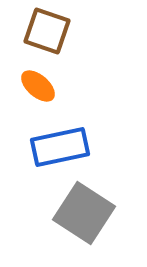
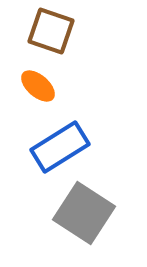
brown square: moved 4 px right
blue rectangle: rotated 20 degrees counterclockwise
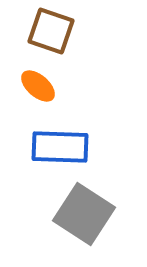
blue rectangle: rotated 34 degrees clockwise
gray square: moved 1 px down
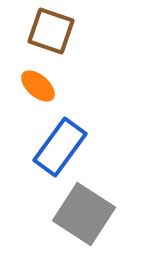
blue rectangle: rotated 56 degrees counterclockwise
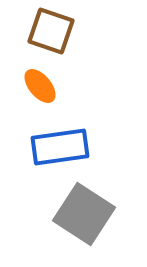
orange ellipse: moved 2 px right; rotated 9 degrees clockwise
blue rectangle: rotated 46 degrees clockwise
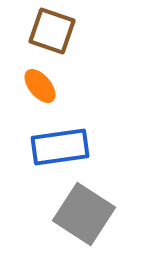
brown square: moved 1 px right
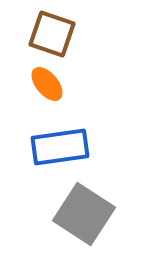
brown square: moved 3 px down
orange ellipse: moved 7 px right, 2 px up
